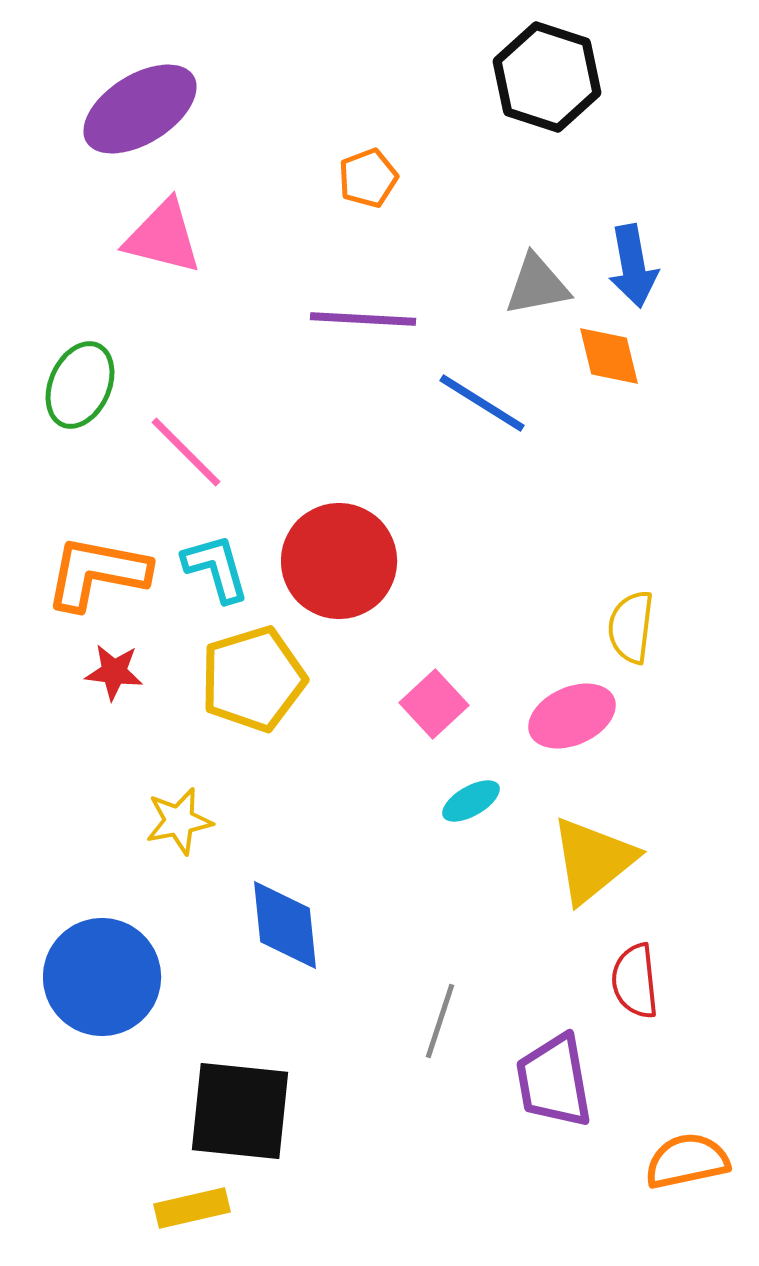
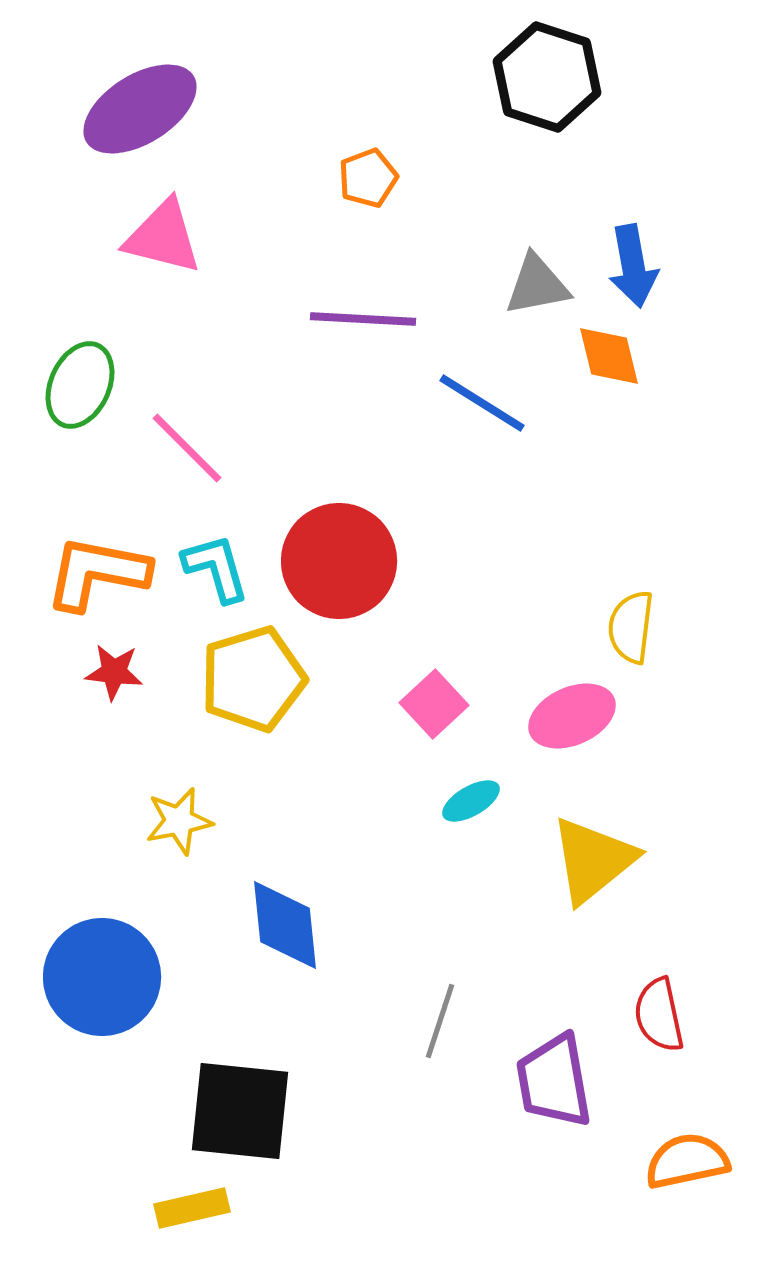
pink line: moved 1 px right, 4 px up
red semicircle: moved 24 px right, 34 px down; rotated 6 degrees counterclockwise
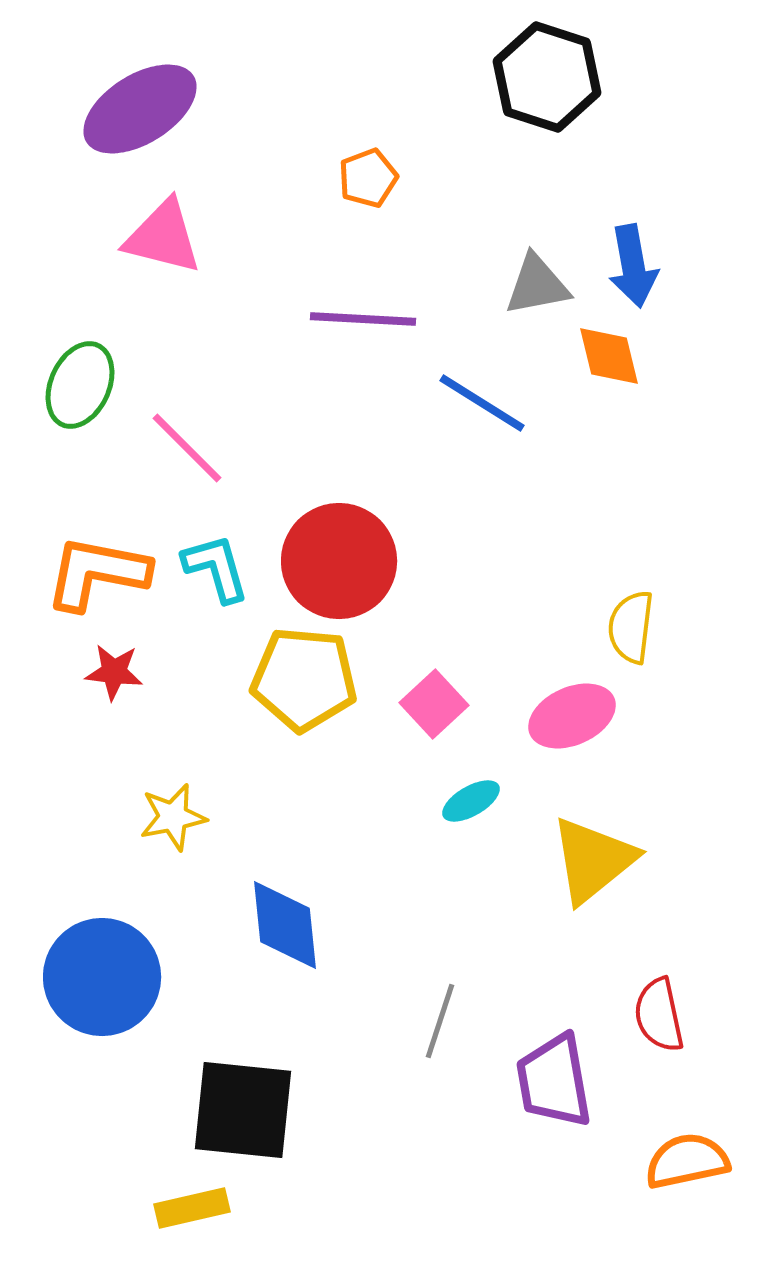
yellow pentagon: moved 51 px right; rotated 22 degrees clockwise
yellow star: moved 6 px left, 4 px up
black square: moved 3 px right, 1 px up
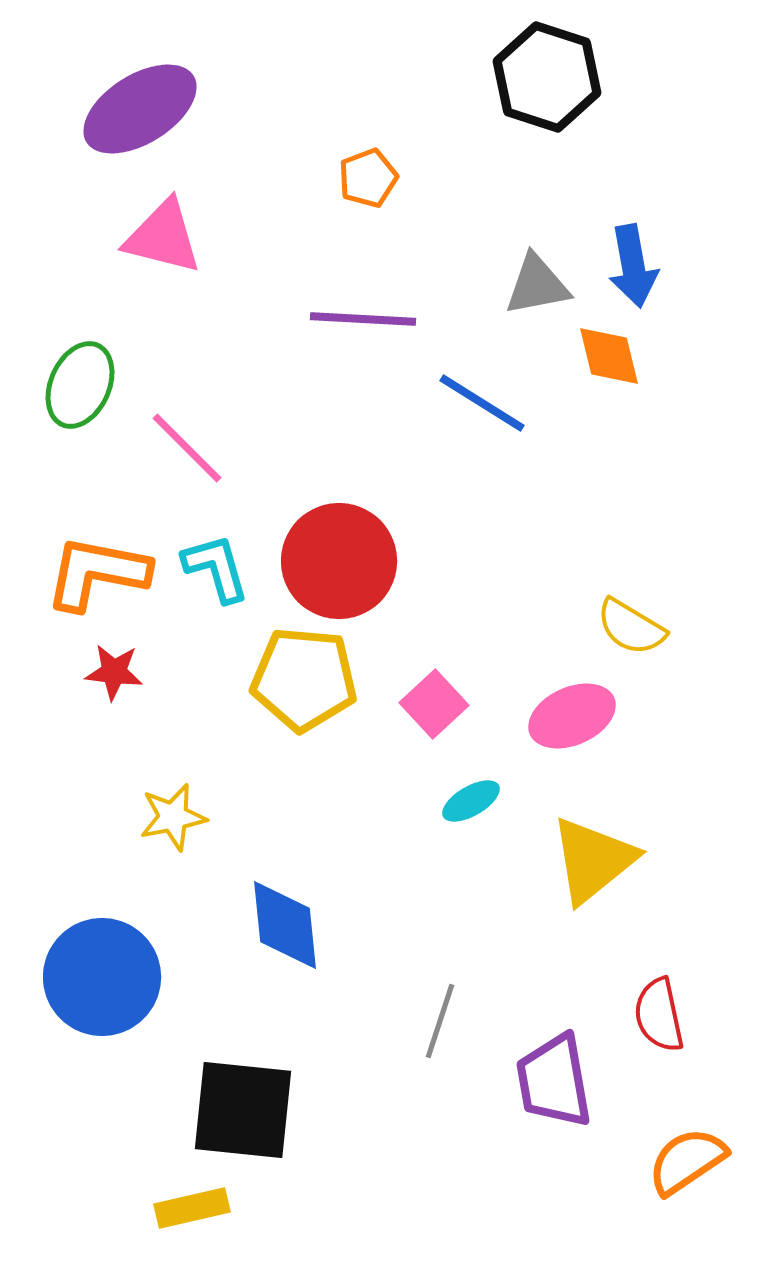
yellow semicircle: rotated 66 degrees counterclockwise
orange semicircle: rotated 22 degrees counterclockwise
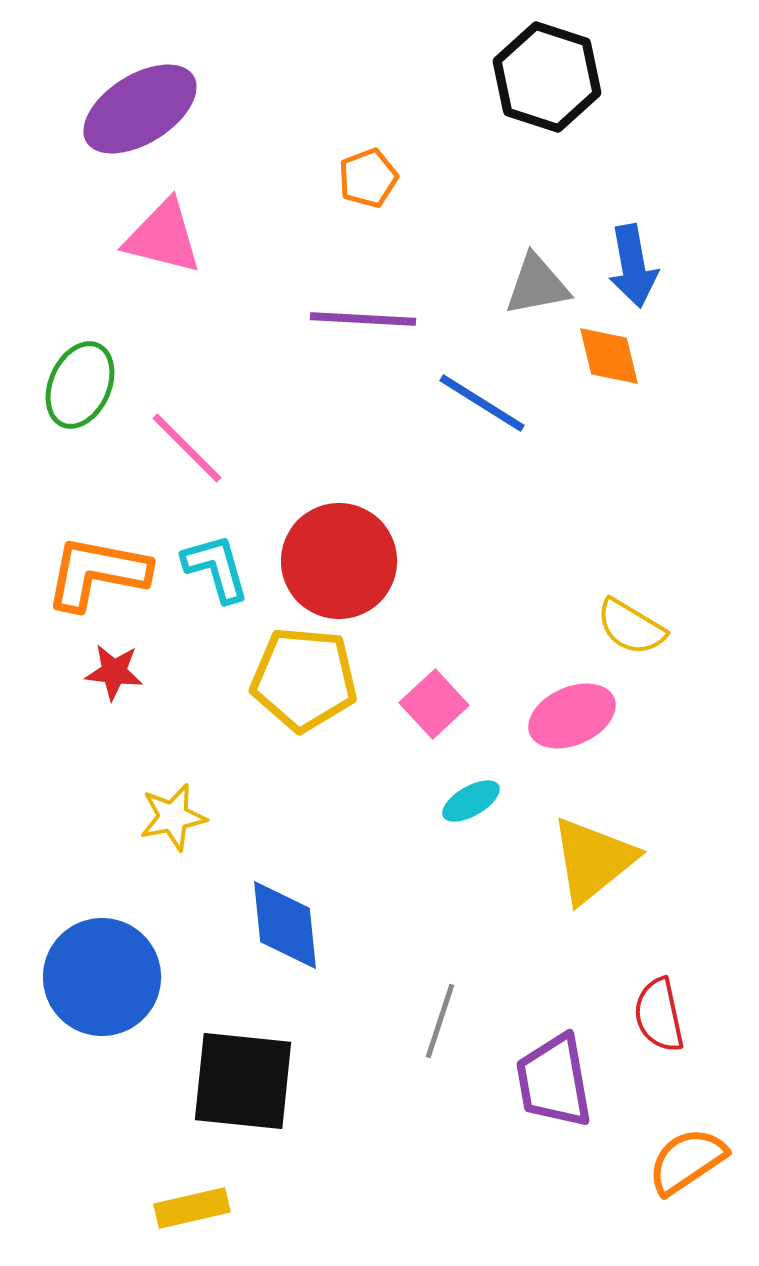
black square: moved 29 px up
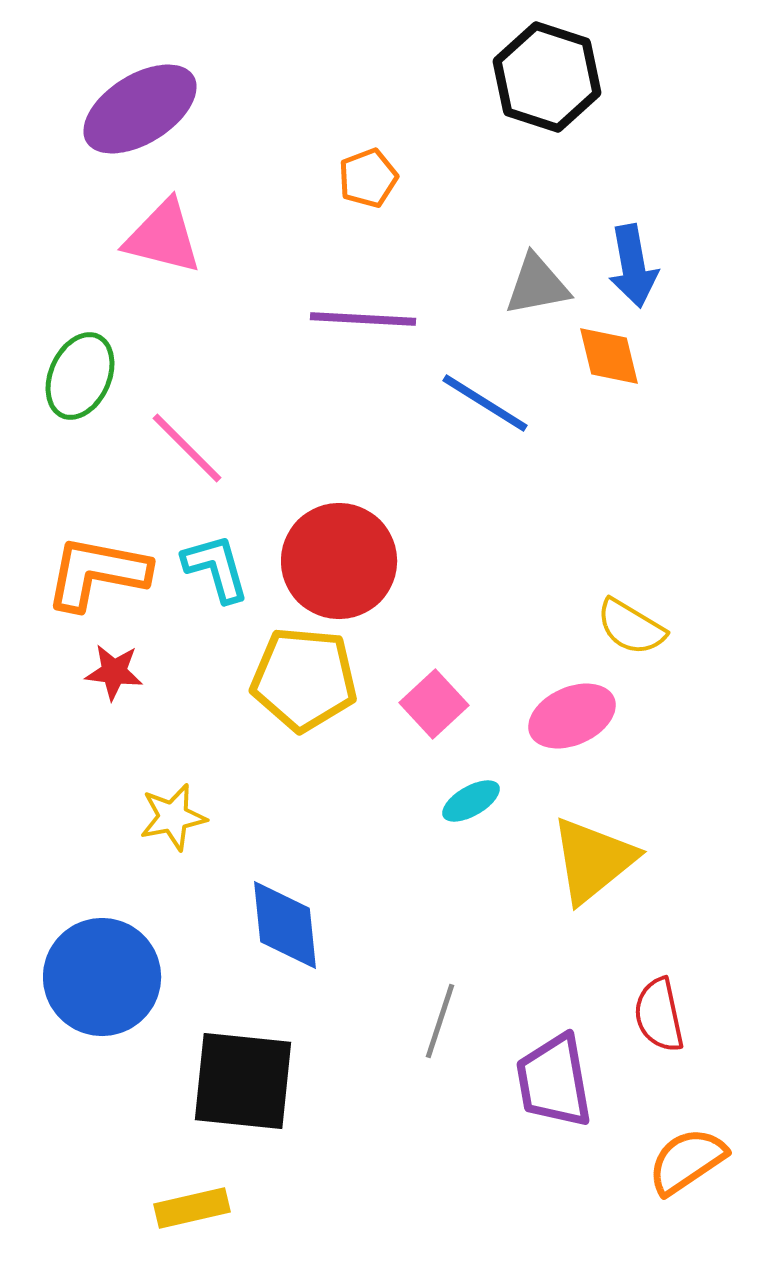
green ellipse: moved 9 px up
blue line: moved 3 px right
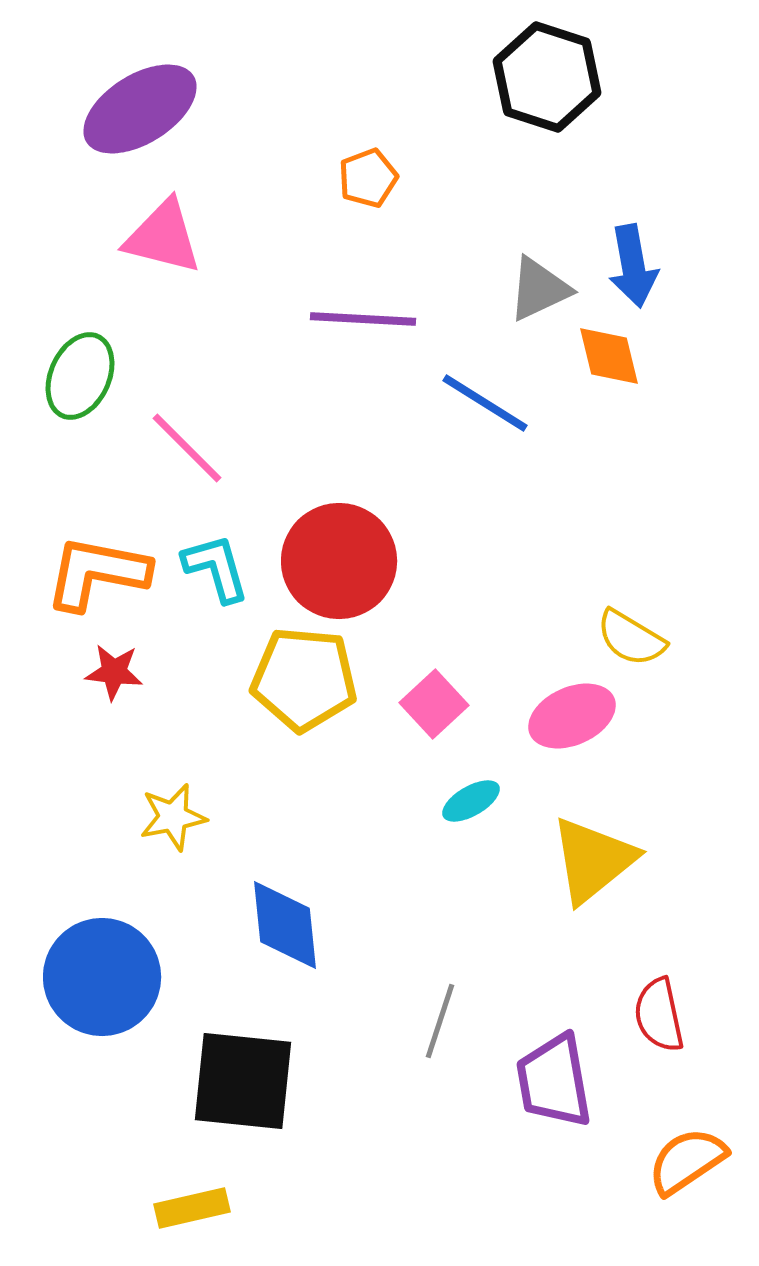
gray triangle: moved 2 px right, 4 px down; rotated 14 degrees counterclockwise
yellow semicircle: moved 11 px down
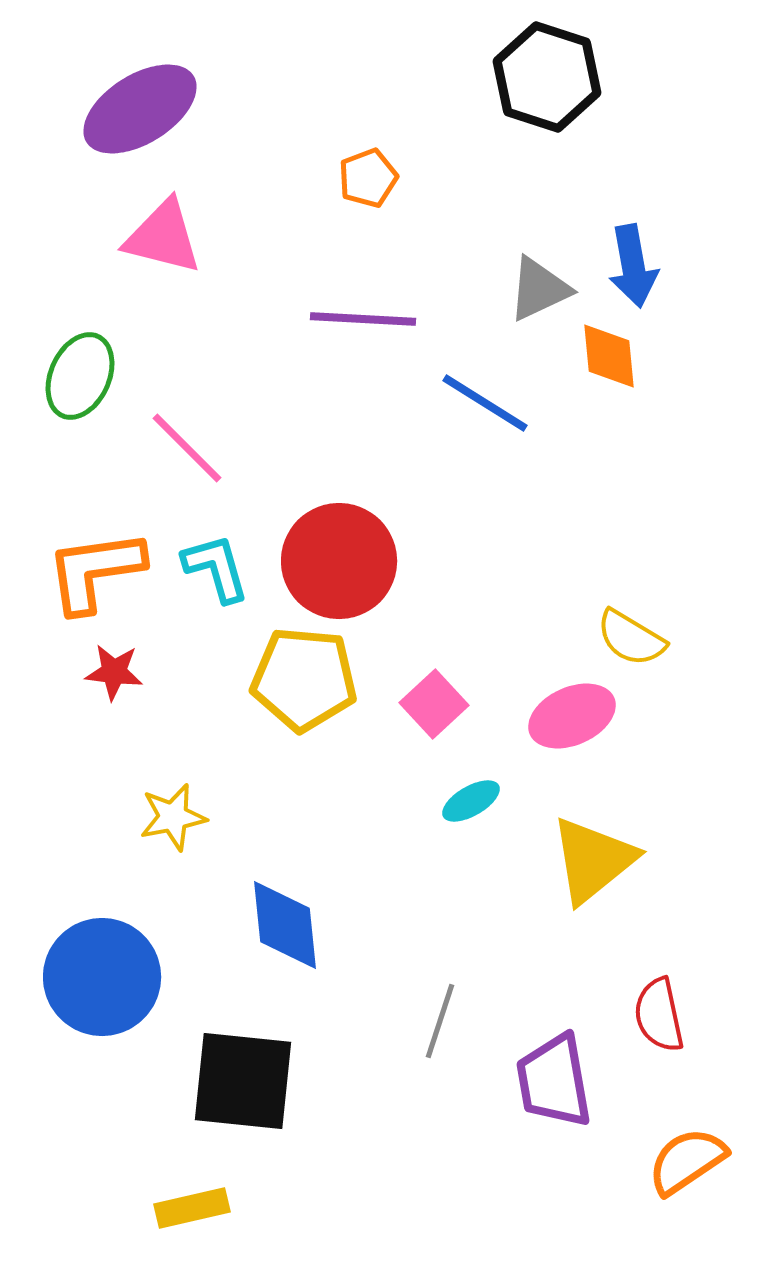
orange diamond: rotated 8 degrees clockwise
orange L-shape: moved 2 px left, 2 px up; rotated 19 degrees counterclockwise
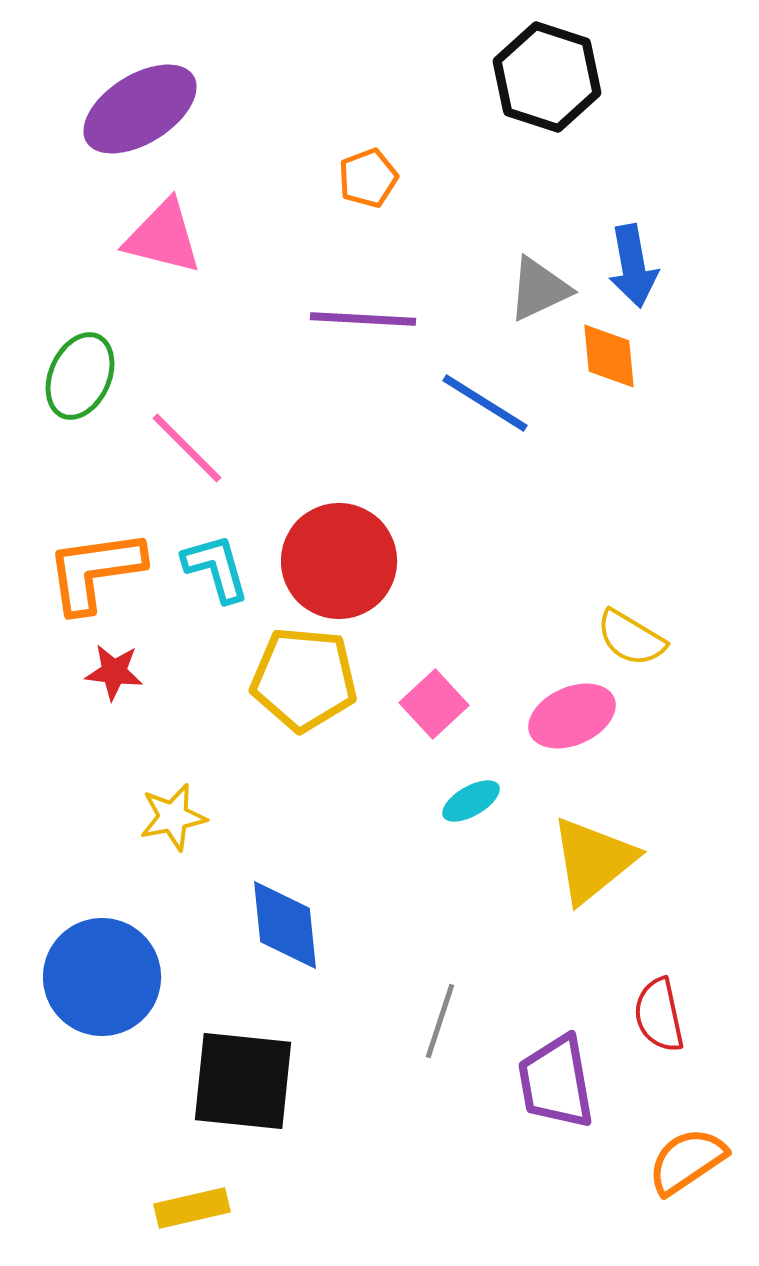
purple trapezoid: moved 2 px right, 1 px down
